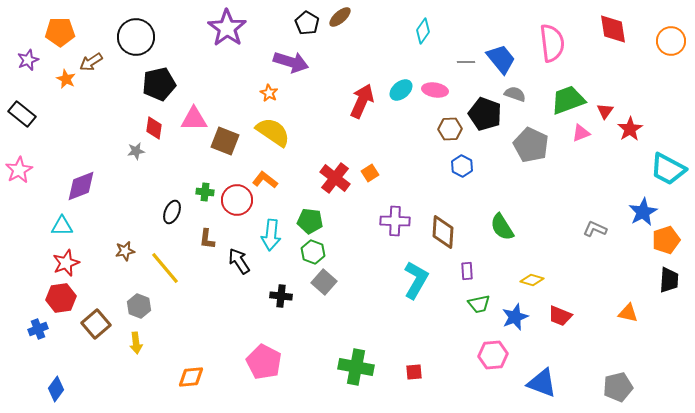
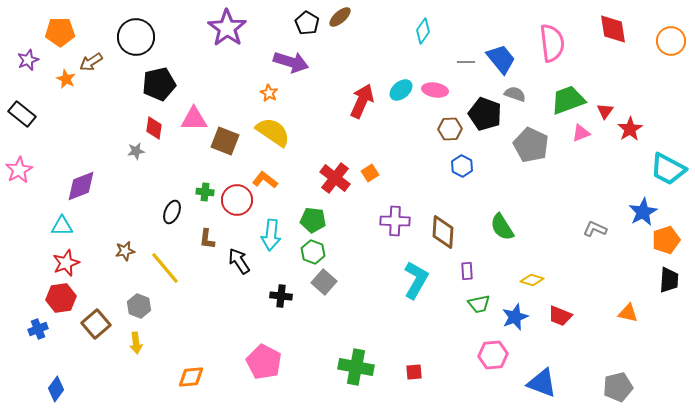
green pentagon at (310, 221): moved 3 px right, 1 px up
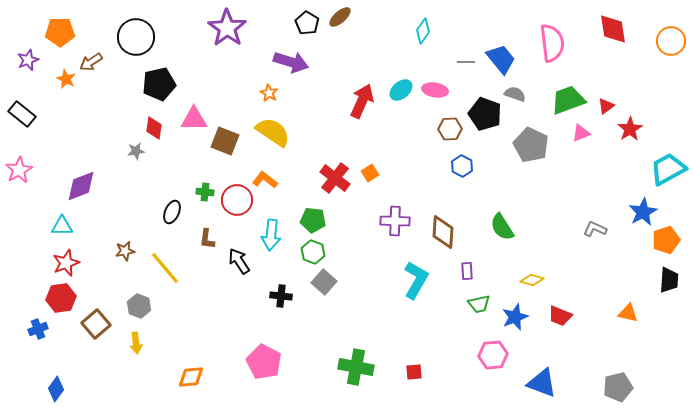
red triangle at (605, 111): moved 1 px right, 5 px up; rotated 18 degrees clockwise
cyan trapezoid at (668, 169): rotated 123 degrees clockwise
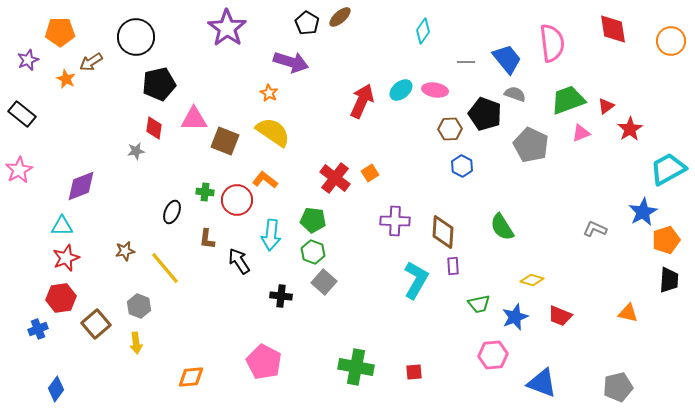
blue trapezoid at (501, 59): moved 6 px right
red star at (66, 263): moved 5 px up
purple rectangle at (467, 271): moved 14 px left, 5 px up
